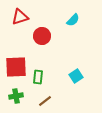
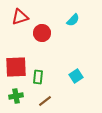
red circle: moved 3 px up
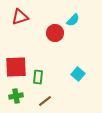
red circle: moved 13 px right
cyan square: moved 2 px right, 2 px up; rotated 16 degrees counterclockwise
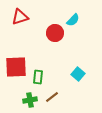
green cross: moved 14 px right, 4 px down
brown line: moved 7 px right, 4 px up
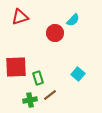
green rectangle: moved 1 px down; rotated 24 degrees counterclockwise
brown line: moved 2 px left, 2 px up
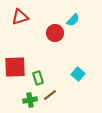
red square: moved 1 px left
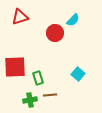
brown line: rotated 32 degrees clockwise
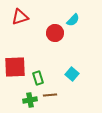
cyan square: moved 6 px left
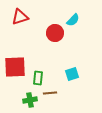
cyan square: rotated 32 degrees clockwise
green rectangle: rotated 24 degrees clockwise
brown line: moved 2 px up
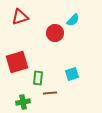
red square: moved 2 px right, 5 px up; rotated 15 degrees counterclockwise
green cross: moved 7 px left, 2 px down
